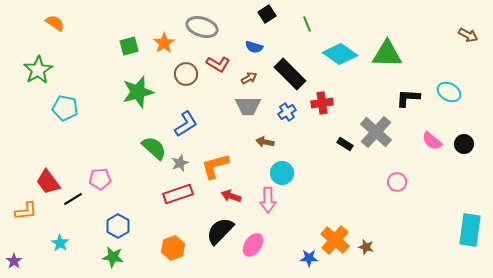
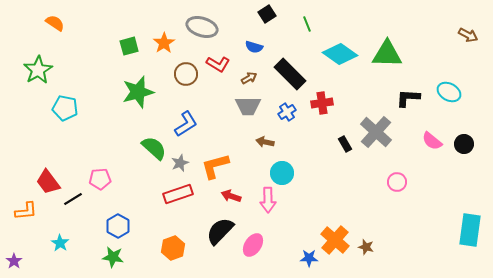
black rectangle at (345, 144): rotated 28 degrees clockwise
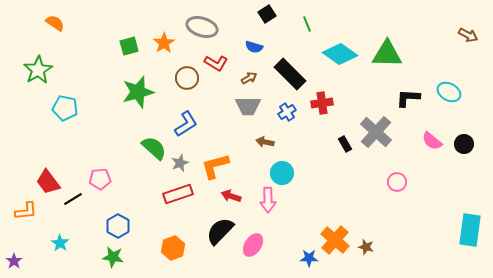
red L-shape at (218, 64): moved 2 px left, 1 px up
brown circle at (186, 74): moved 1 px right, 4 px down
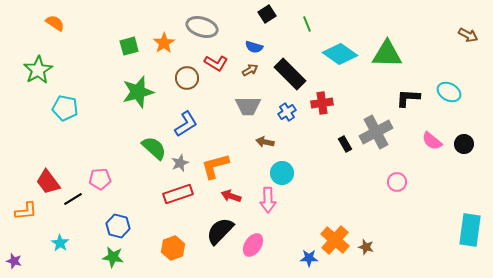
brown arrow at (249, 78): moved 1 px right, 8 px up
gray cross at (376, 132): rotated 20 degrees clockwise
blue hexagon at (118, 226): rotated 15 degrees counterclockwise
purple star at (14, 261): rotated 21 degrees counterclockwise
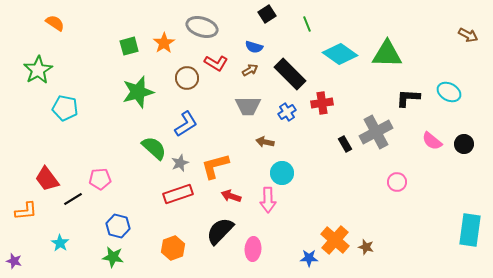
red trapezoid at (48, 182): moved 1 px left, 3 px up
pink ellipse at (253, 245): moved 4 px down; rotated 30 degrees counterclockwise
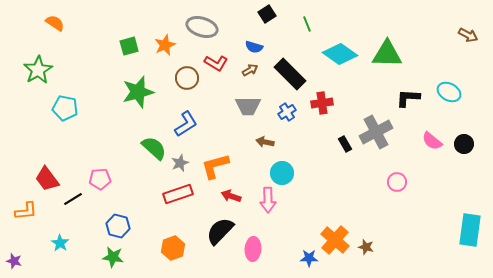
orange star at (164, 43): moved 1 px right, 2 px down; rotated 10 degrees clockwise
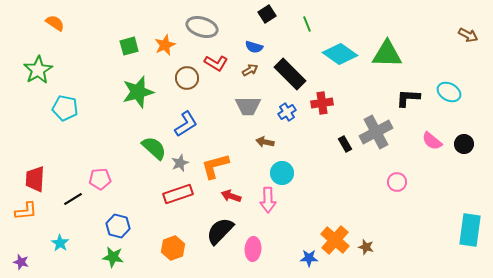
red trapezoid at (47, 179): moved 12 px left; rotated 40 degrees clockwise
purple star at (14, 261): moved 7 px right, 1 px down
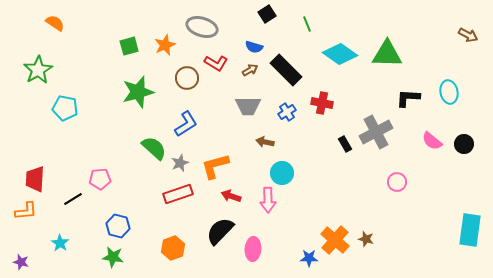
black rectangle at (290, 74): moved 4 px left, 4 px up
cyan ellipse at (449, 92): rotated 50 degrees clockwise
red cross at (322, 103): rotated 20 degrees clockwise
brown star at (366, 247): moved 8 px up
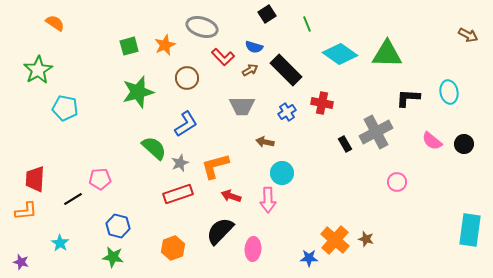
red L-shape at (216, 63): moved 7 px right, 6 px up; rotated 15 degrees clockwise
gray trapezoid at (248, 106): moved 6 px left
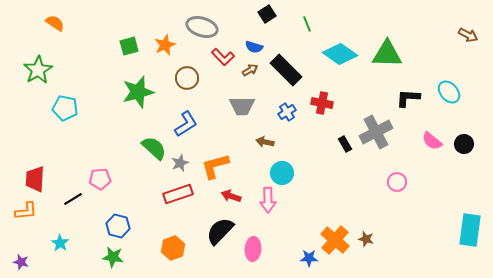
cyan ellipse at (449, 92): rotated 30 degrees counterclockwise
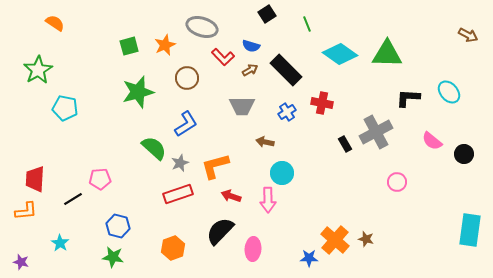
blue semicircle at (254, 47): moved 3 px left, 1 px up
black circle at (464, 144): moved 10 px down
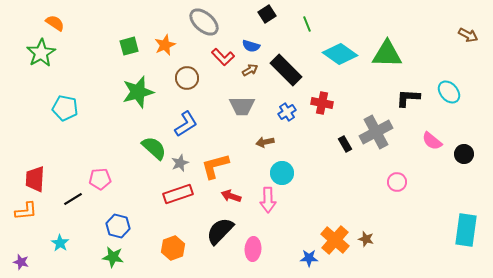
gray ellipse at (202, 27): moved 2 px right, 5 px up; rotated 24 degrees clockwise
green star at (38, 70): moved 3 px right, 17 px up
brown arrow at (265, 142): rotated 24 degrees counterclockwise
cyan rectangle at (470, 230): moved 4 px left
